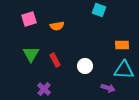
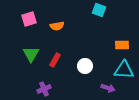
red rectangle: rotated 56 degrees clockwise
purple cross: rotated 24 degrees clockwise
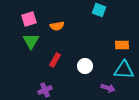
green triangle: moved 13 px up
purple cross: moved 1 px right, 1 px down
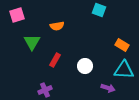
pink square: moved 12 px left, 4 px up
green triangle: moved 1 px right, 1 px down
orange rectangle: rotated 32 degrees clockwise
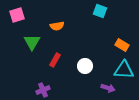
cyan square: moved 1 px right, 1 px down
purple cross: moved 2 px left
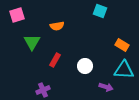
purple arrow: moved 2 px left, 1 px up
